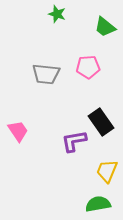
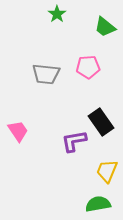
green star: rotated 18 degrees clockwise
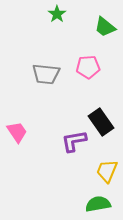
pink trapezoid: moved 1 px left, 1 px down
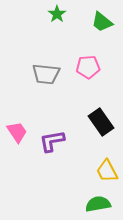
green trapezoid: moved 3 px left, 5 px up
purple L-shape: moved 22 px left
yellow trapezoid: rotated 50 degrees counterclockwise
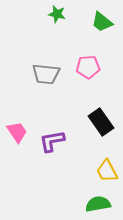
green star: rotated 24 degrees counterclockwise
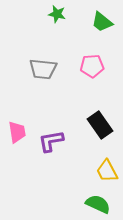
pink pentagon: moved 4 px right, 1 px up
gray trapezoid: moved 3 px left, 5 px up
black rectangle: moved 1 px left, 3 px down
pink trapezoid: rotated 25 degrees clockwise
purple L-shape: moved 1 px left
green semicircle: rotated 35 degrees clockwise
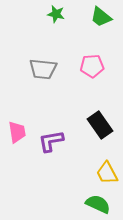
green star: moved 1 px left
green trapezoid: moved 1 px left, 5 px up
yellow trapezoid: moved 2 px down
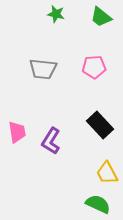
pink pentagon: moved 2 px right, 1 px down
black rectangle: rotated 8 degrees counterclockwise
purple L-shape: rotated 48 degrees counterclockwise
